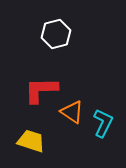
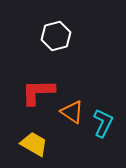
white hexagon: moved 2 px down
red L-shape: moved 3 px left, 2 px down
yellow trapezoid: moved 3 px right, 3 px down; rotated 12 degrees clockwise
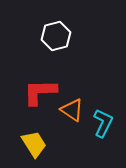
red L-shape: moved 2 px right
orange triangle: moved 2 px up
yellow trapezoid: rotated 28 degrees clockwise
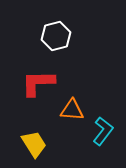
red L-shape: moved 2 px left, 9 px up
orange triangle: rotated 30 degrees counterclockwise
cyan L-shape: moved 8 px down; rotated 12 degrees clockwise
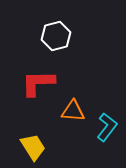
orange triangle: moved 1 px right, 1 px down
cyan L-shape: moved 4 px right, 4 px up
yellow trapezoid: moved 1 px left, 3 px down
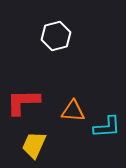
red L-shape: moved 15 px left, 19 px down
cyan L-shape: rotated 48 degrees clockwise
yellow trapezoid: moved 1 px right, 2 px up; rotated 124 degrees counterclockwise
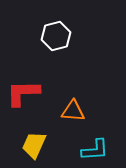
red L-shape: moved 9 px up
cyan L-shape: moved 12 px left, 23 px down
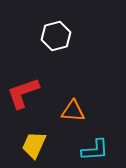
red L-shape: rotated 18 degrees counterclockwise
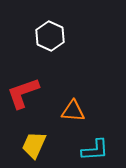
white hexagon: moved 6 px left; rotated 20 degrees counterclockwise
